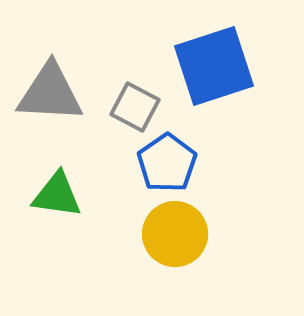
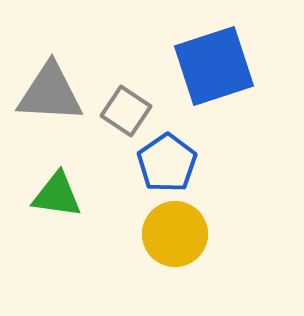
gray square: moved 9 px left, 4 px down; rotated 6 degrees clockwise
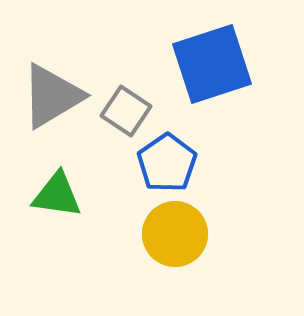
blue square: moved 2 px left, 2 px up
gray triangle: moved 2 px right, 3 px down; rotated 34 degrees counterclockwise
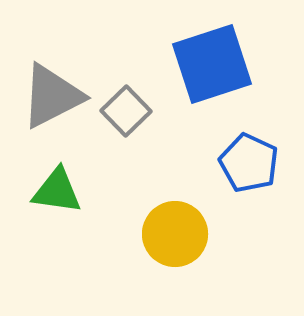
gray triangle: rotated 4 degrees clockwise
gray square: rotated 12 degrees clockwise
blue pentagon: moved 82 px right; rotated 12 degrees counterclockwise
green triangle: moved 4 px up
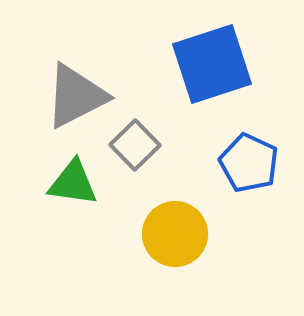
gray triangle: moved 24 px right
gray square: moved 9 px right, 34 px down
green triangle: moved 16 px right, 8 px up
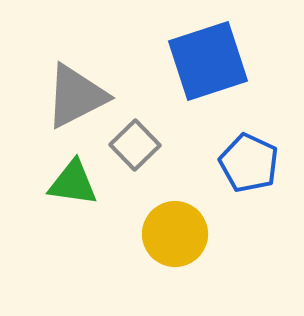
blue square: moved 4 px left, 3 px up
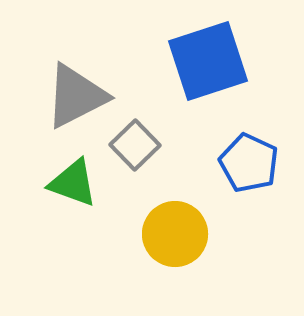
green triangle: rotated 12 degrees clockwise
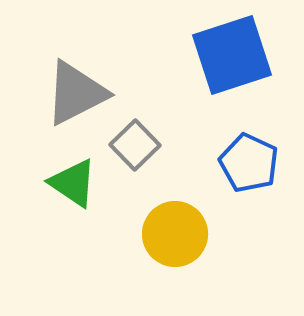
blue square: moved 24 px right, 6 px up
gray triangle: moved 3 px up
green triangle: rotated 14 degrees clockwise
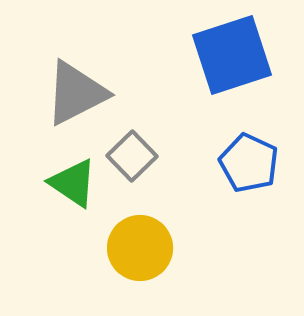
gray square: moved 3 px left, 11 px down
yellow circle: moved 35 px left, 14 px down
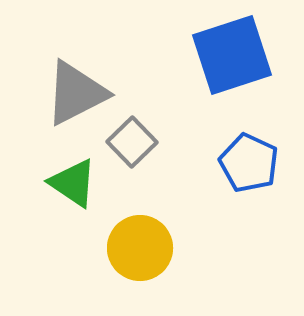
gray square: moved 14 px up
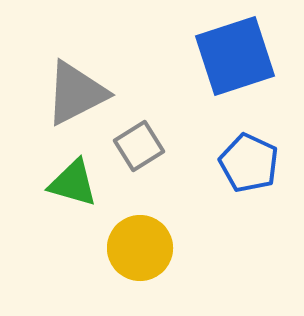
blue square: moved 3 px right, 1 px down
gray square: moved 7 px right, 4 px down; rotated 12 degrees clockwise
green triangle: rotated 18 degrees counterclockwise
